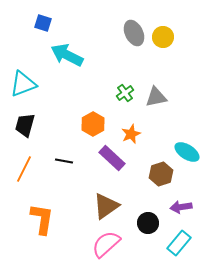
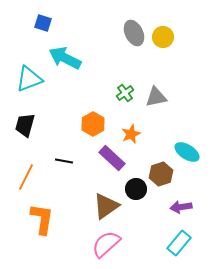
cyan arrow: moved 2 px left, 3 px down
cyan triangle: moved 6 px right, 5 px up
orange line: moved 2 px right, 8 px down
black circle: moved 12 px left, 34 px up
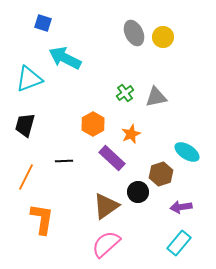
black line: rotated 12 degrees counterclockwise
black circle: moved 2 px right, 3 px down
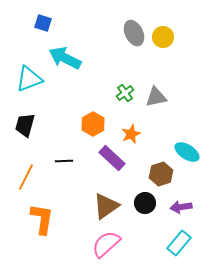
black circle: moved 7 px right, 11 px down
